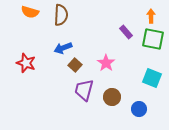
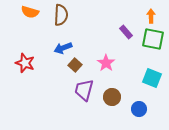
red star: moved 1 px left
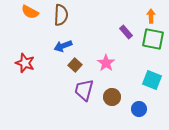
orange semicircle: rotated 12 degrees clockwise
blue arrow: moved 2 px up
cyan square: moved 2 px down
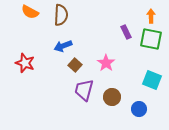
purple rectangle: rotated 16 degrees clockwise
green square: moved 2 px left
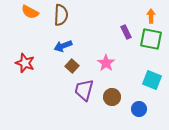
brown square: moved 3 px left, 1 px down
